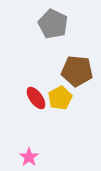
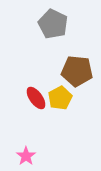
pink star: moved 3 px left, 1 px up
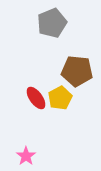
gray pentagon: moved 1 px left, 1 px up; rotated 24 degrees clockwise
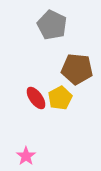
gray pentagon: moved 2 px down; rotated 24 degrees counterclockwise
brown pentagon: moved 2 px up
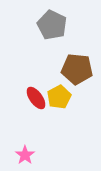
yellow pentagon: moved 1 px left, 1 px up
pink star: moved 1 px left, 1 px up
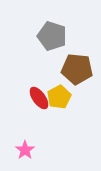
gray pentagon: moved 11 px down; rotated 8 degrees counterclockwise
red ellipse: moved 3 px right
pink star: moved 5 px up
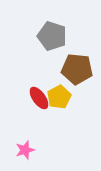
pink star: rotated 18 degrees clockwise
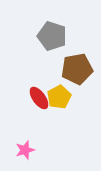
brown pentagon: rotated 16 degrees counterclockwise
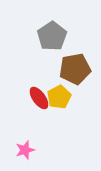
gray pentagon: rotated 20 degrees clockwise
brown pentagon: moved 2 px left
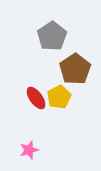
brown pentagon: rotated 24 degrees counterclockwise
red ellipse: moved 3 px left
pink star: moved 4 px right
